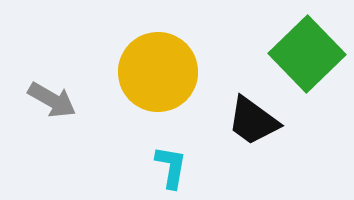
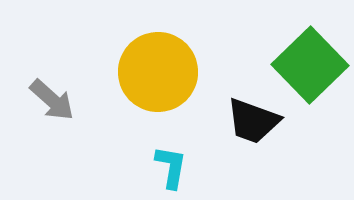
green square: moved 3 px right, 11 px down
gray arrow: rotated 12 degrees clockwise
black trapezoid: rotated 16 degrees counterclockwise
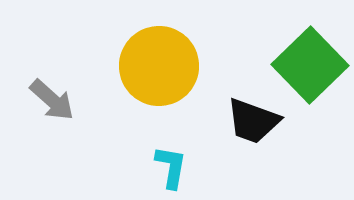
yellow circle: moved 1 px right, 6 px up
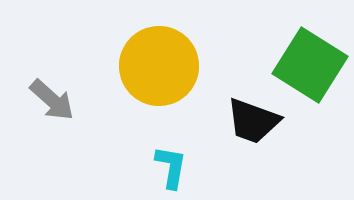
green square: rotated 14 degrees counterclockwise
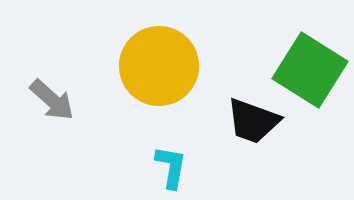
green square: moved 5 px down
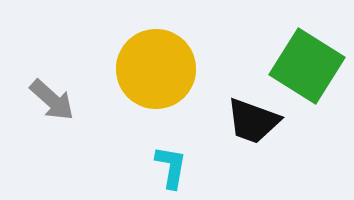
yellow circle: moved 3 px left, 3 px down
green square: moved 3 px left, 4 px up
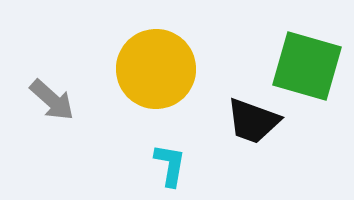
green square: rotated 16 degrees counterclockwise
cyan L-shape: moved 1 px left, 2 px up
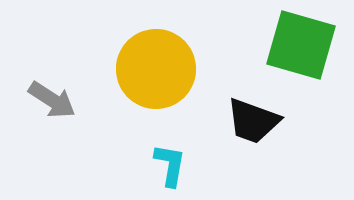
green square: moved 6 px left, 21 px up
gray arrow: rotated 9 degrees counterclockwise
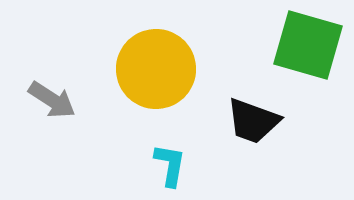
green square: moved 7 px right
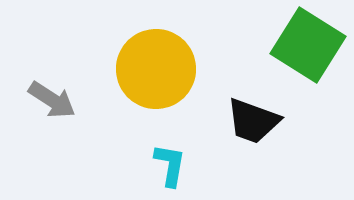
green square: rotated 16 degrees clockwise
